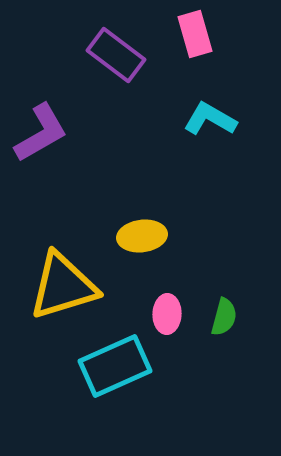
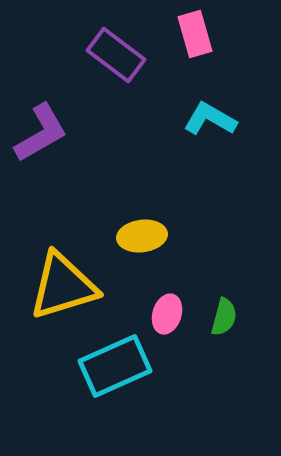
pink ellipse: rotated 15 degrees clockwise
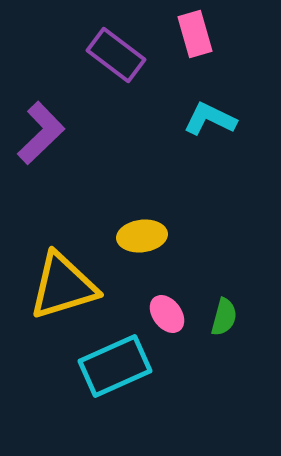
cyan L-shape: rotated 4 degrees counterclockwise
purple L-shape: rotated 14 degrees counterclockwise
pink ellipse: rotated 54 degrees counterclockwise
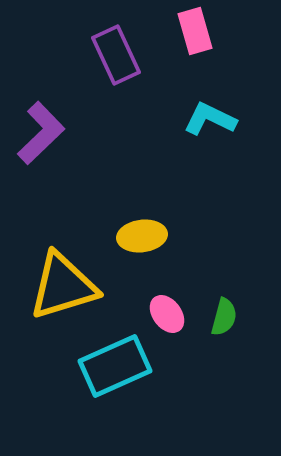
pink rectangle: moved 3 px up
purple rectangle: rotated 28 degrees clockwise
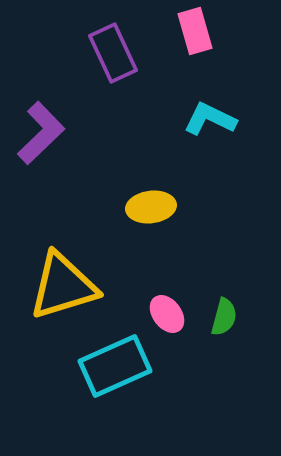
purple rectangle: moved 3 px left, 2 px up
yellow ellipse: moved 9 px right, 29 px up
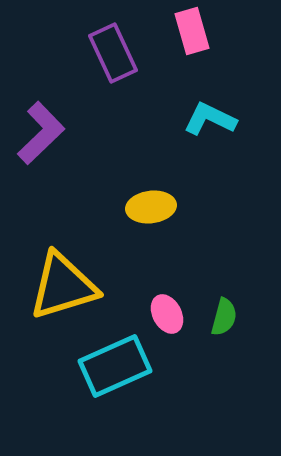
pink rectangle: moved 3 px left
pink ellipse: rotated 9 degrees clockwise
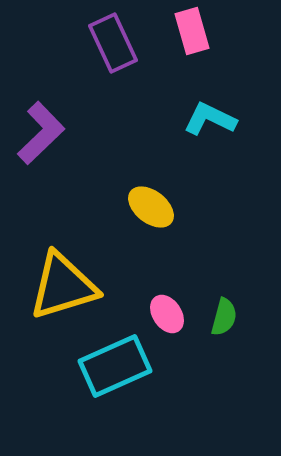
purple rectangle: moved 10 px up
yellow ellipse: rotated 45 degrees clockwise
pink ellipse: rotated 6 degrees counterclockwise
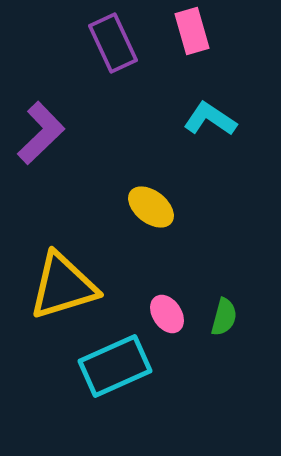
cyan L-shape: rotated 8 degrees clockwise
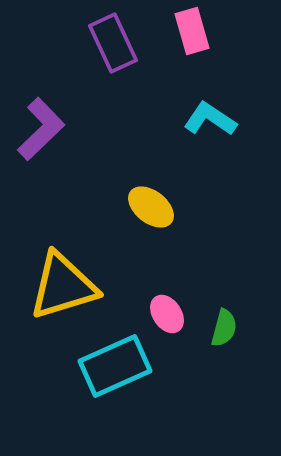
purple L-shape: moved 4 px up
green semicircle: moved 11 px down
